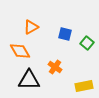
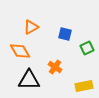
green square: moved 5 px down; rotated 24 degrees clockwise
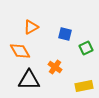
green square: moved 1 px left
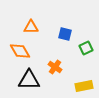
orange triangle: rotated 28 degrees clockwise
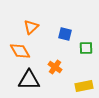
orange triangle: rotated 42 degrees counterclockwise
green square: rotated 24 degrees clockwise
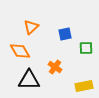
blue square: rotated 24 degrees counterclockwise
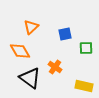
black triangle: moved 1 px right, 2 px up; rotated 35 degrees clockwise
yellow rectangle: rotated 24 degrees clockwise
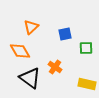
yellow rectangle: moved 3 px right, 2 px up
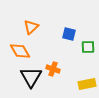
blue square: moved 4 px right; rotated 24 degrees clockwise
green square: moved 2 px right, 1 px up
orange cross: moved 2 px left, 2 px down; rotated 16 degrees counterclockwise
black triangle: moved 1 px right, 1 px up; rotated 25 degrees clockwise
yellow rectangle: rotated 24 degrees counterclockwise
